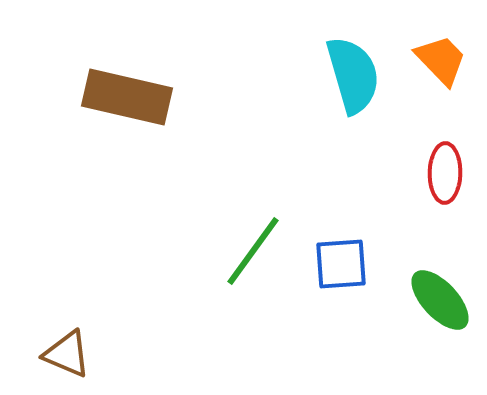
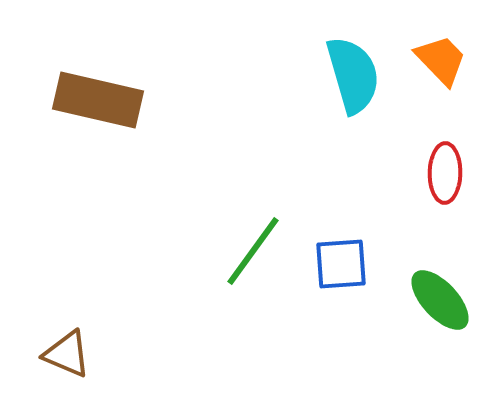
brown rectangle: moved 29 px left, 3 px down
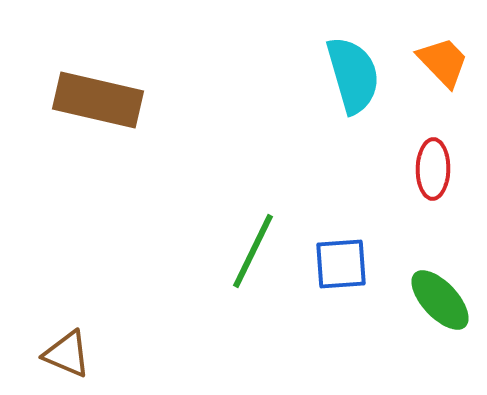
orange trapezoid: moved 2 px right, 2 px down
red ellipse: moved 12 px left, 4 px up
green line: rotated 10 degrees counterclockwise
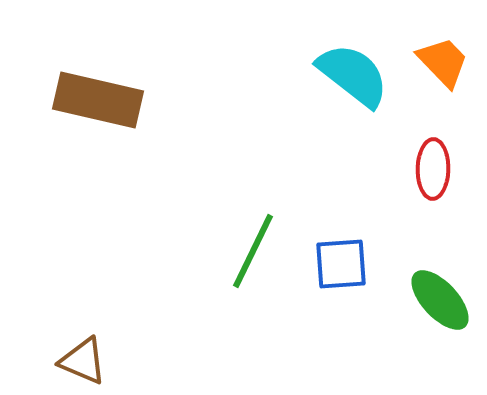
cyan semicircle: rotated 36 degrees counterclockwise
brown triangle: moved 16 px right, 7 px down
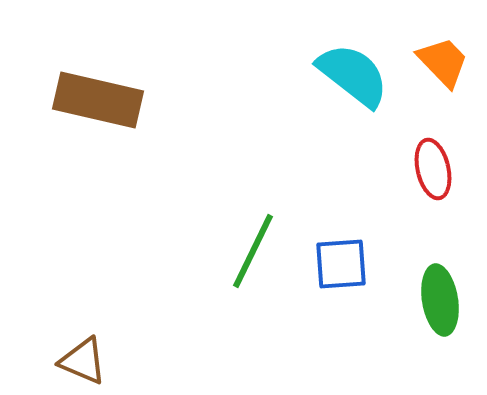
red ellipse: rotated 14 degrees counterclockwise
green ellipse: rotated 34 degrees clockwise
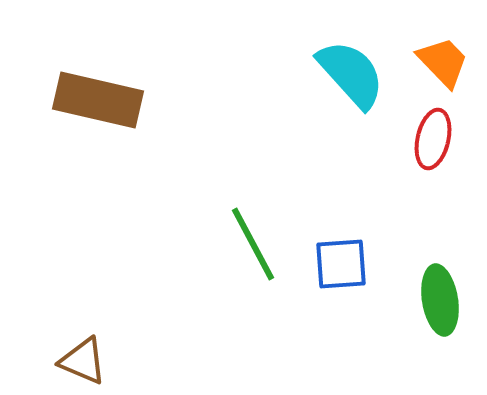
cyan semicircle: moved 2 px left, 1 px up; rotated 10 degrees clockwise
red ellipse: moved 30 px up; rotated 26 degrees clockwise
green line: moved 7 px up; rotated 54 degrees counterclockwise
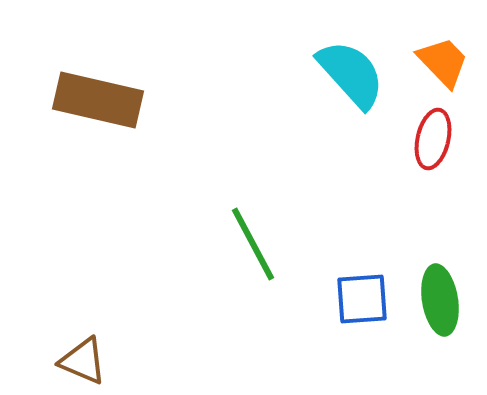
blue square: moved 21 px right, 35 px down
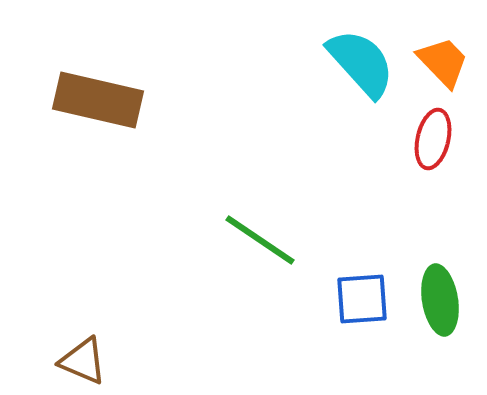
cyan semicircle: moved 10 px right, 11 px up
green line: moved 7 px right, 4 px up; rotated 28 degrees counterclockwise
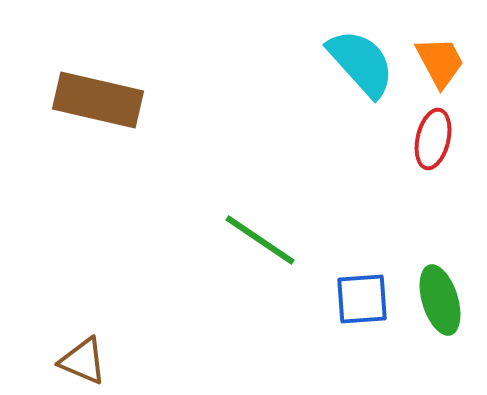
orange trapezoid: moved 3 px left; rotated 16 degrees clockwise
green ellipse: rotated 8 degrees counterclockwise
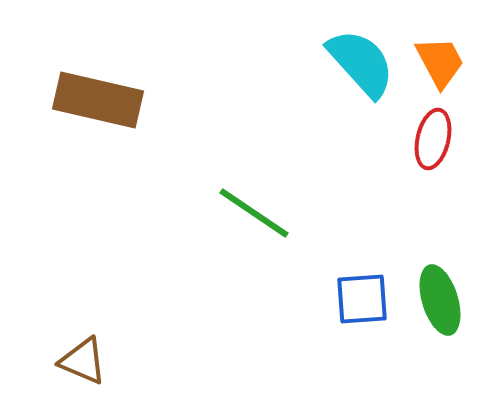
green line: moved 6 px left, 27 px up
